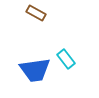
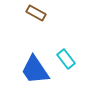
blue trapezoid: rotated 64 degrees clockwise
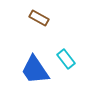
brown rectangle: moved 3 px right, 5 px down
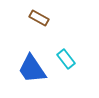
blue trapezoid: moved 3 px left, 1 px up
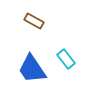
brown rectangle: moved 5 px left, 3 px down
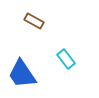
blue trapezoid: moved 10 px left, 5 px down
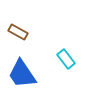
brown rectangle: moved 16 px left, 11 px down
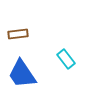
brown rectangle: moved 2 px down; rotated 36 degrees counterclockwise
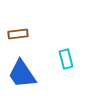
cyan rectangle: rotated 24 degrees clockwise
